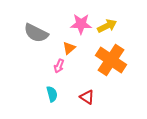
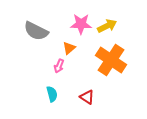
gray semicircle: moved 2 px up
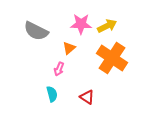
orange cross: moved 1 px right, 2 px up
pink arrow: moved 3 px down
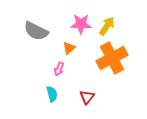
yellow arrow: rotated 30 degrees counterclockwise
orange cross: rotated 28 degrees clockwise
red triangle: rotated 35 degrees clockwise
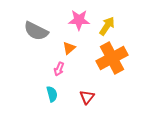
pink star: moved 2 px left, 4 px up
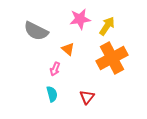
pink star: moved 1 px right, 1 px up; rotated 10 degrees counterclockwise
orange triangle: moved 1 px left, 1 px down; rotated 40 degrees counterclockwise
pink arrow: moved 4 px left
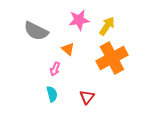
pink star: moved 1 px left, 1 px down
